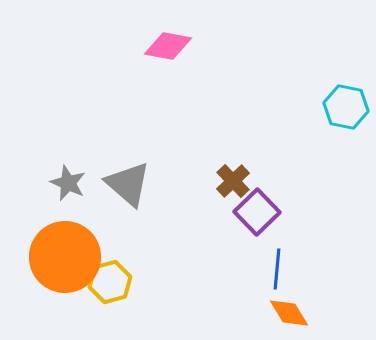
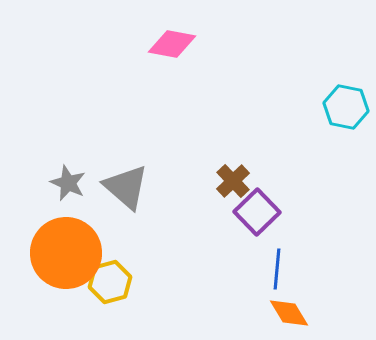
pink diamond: moved 4 px right, 2 px up
gray triangle: moved 2 px left, 3 px down
orange circle: moved 1 px right, 4 px up
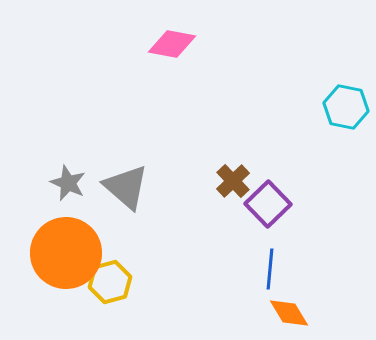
purple square: moved 11 px right, 8 px up
blue line: moved 7 px left
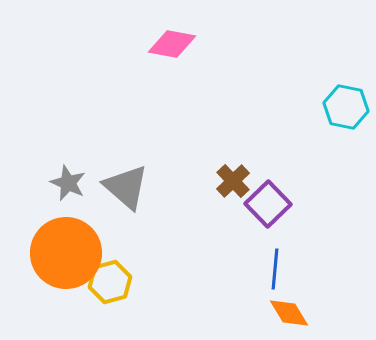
blue line: moved 5 px right
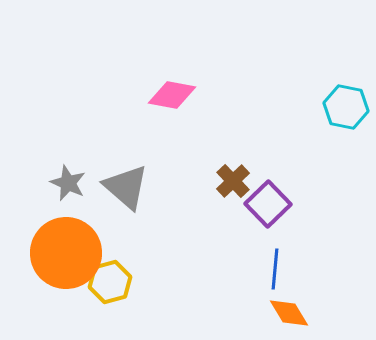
pink diamond: moved 51 px down
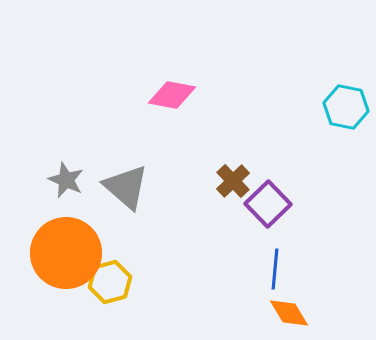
gray star: moved 2 px left, 3 px up
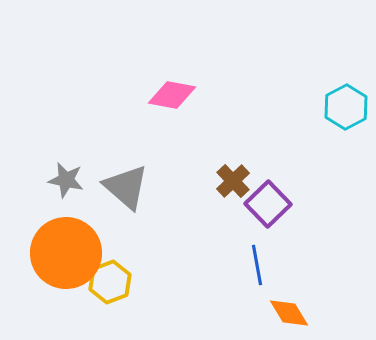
cyan hexagon: rotated 21 degrees clockwise
gray star: rotated 12 degrees counterclockwise
blue line: moved 18 px left, 4 px up; rotated 15 degrees counterclockwise
yellow hexagon: rotated 6 degrees counterclockwise
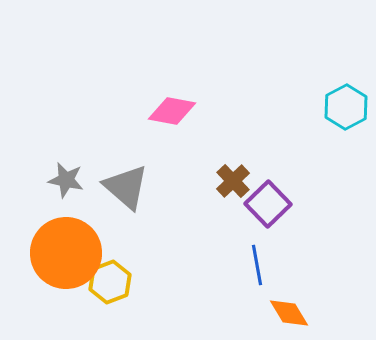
pink diamond: moved 16 px down
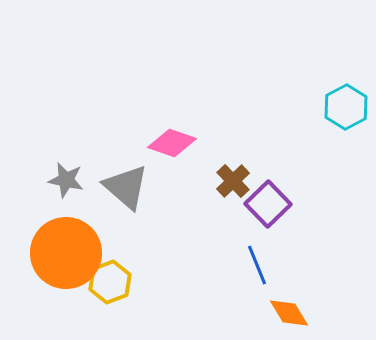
pink diamond: moved 32 px down; rotated 9 degrees clockwise
blue line: rotated 12 degrees counterclockwise
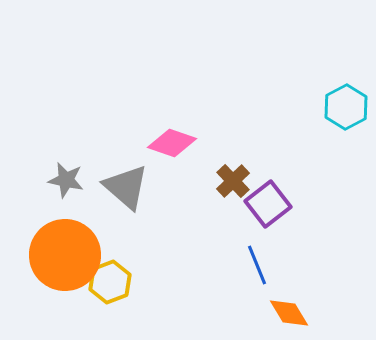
purple square: rotated 6 degrees clockwise
orange circle: moved 1 px left, 2 px down
